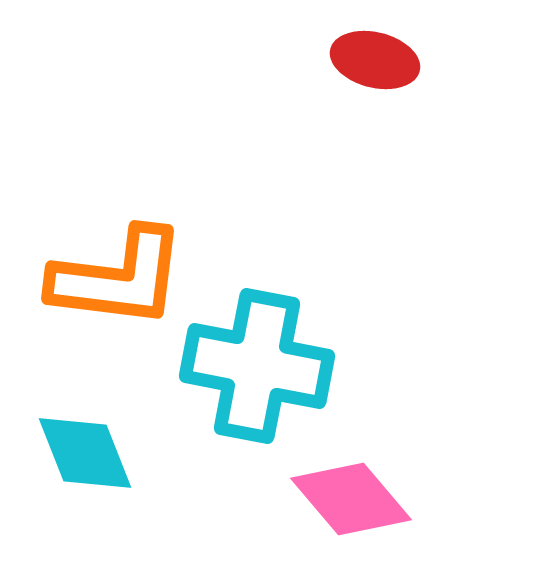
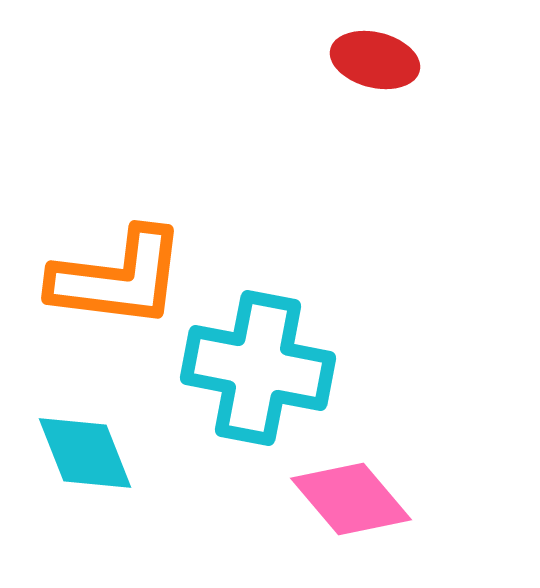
cyan cross: moved 1 px right, 2 px down
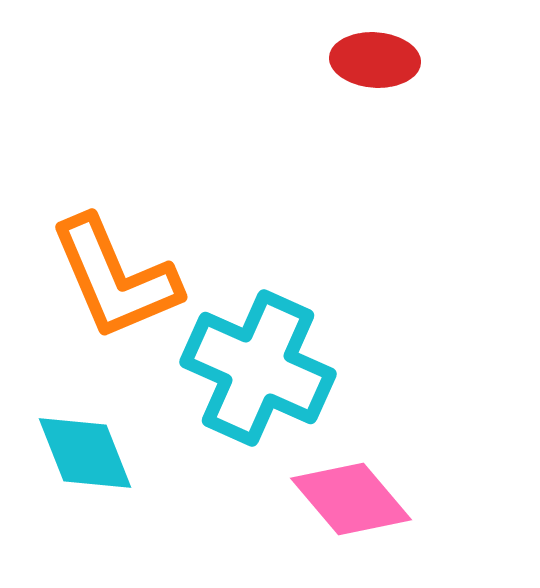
red ellipse: rotated 10 degrees counterclockwise
orange L-shape: moved 3 px left; rotated 60 degrees clockwise
cyan cross: rotated 13 degrees clockwise
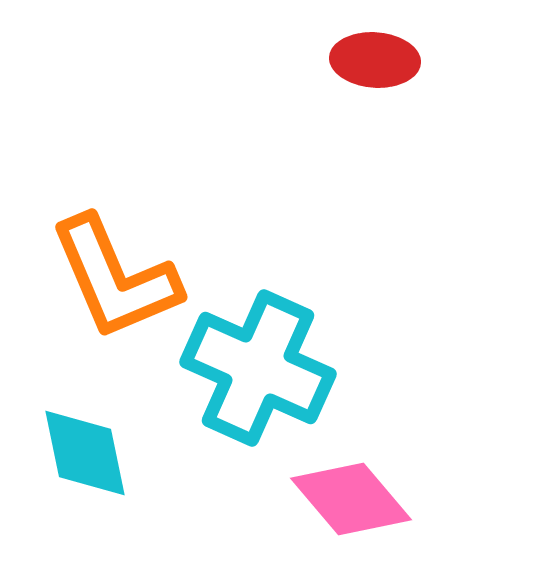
cyan diamond: rotated 10 degrees clockwise
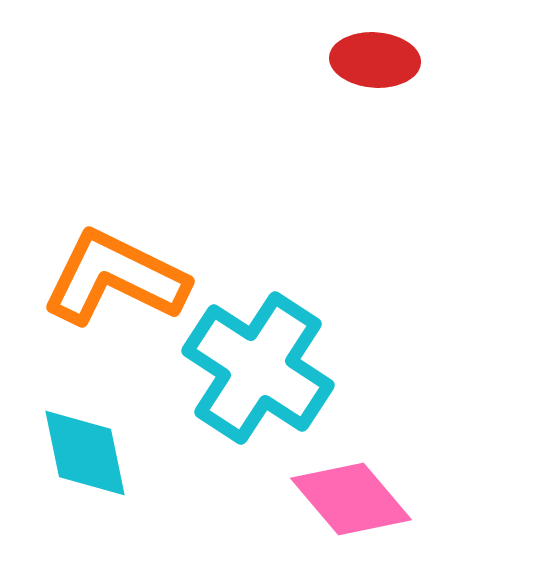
orange L-shape: rotated 139 degrees clockwise
cyan cross: rotated 9 degrees clockwise
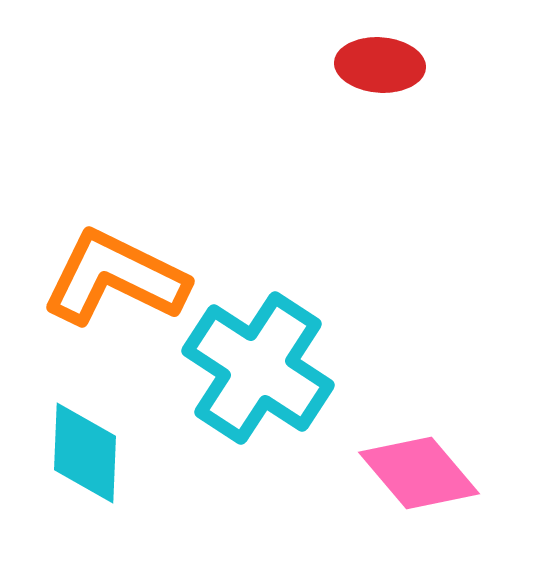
red ellipse: moved 5 px right, 5 px down
cyan diamond: rotated 14 degrees clockwise
pink diamond: moved 68 px right, 26 px up
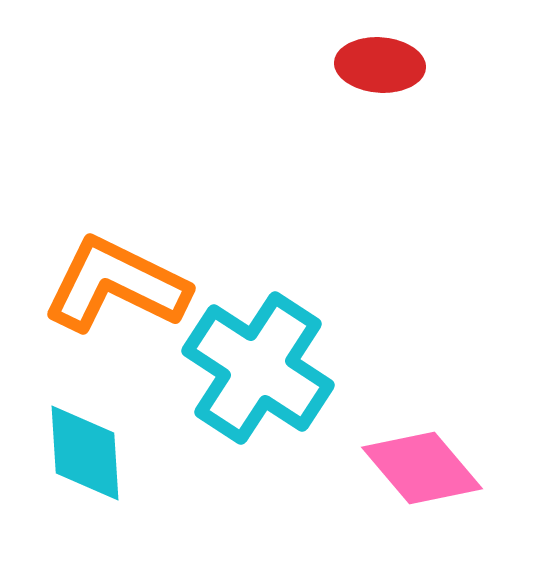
orange L-shape: moved 1 px right, 7 px down
cyan diamond: rotated 6 degrees counterclockwise
pink diamond: moved 3 px right, 5 px up
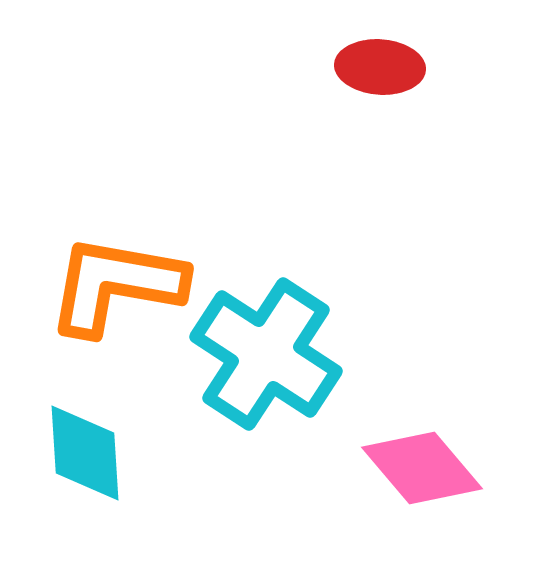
red ellipse: moved 2 px down
orange L-shape: rotated 16 degrees counterclockwise
cyan cross: moved 8 px right, 14 px up
